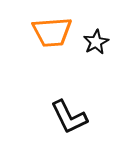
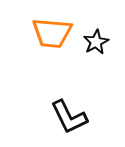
orange trapezoid: moved 1 px down; rotated 9 degrees clockwise
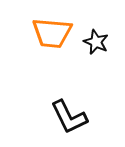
black star: rotated 20 degrees counterclockwise
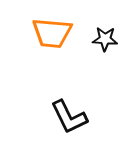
black star: moved 9 px right, 3 px up; rotated 20 degrees counterclockwise
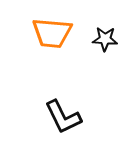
black L-shape: moved 6 px left
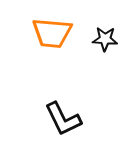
black L-shape: moved 2 px down
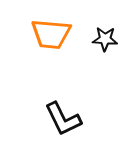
orange trapezoid: moved 1 px left, 1 px down
